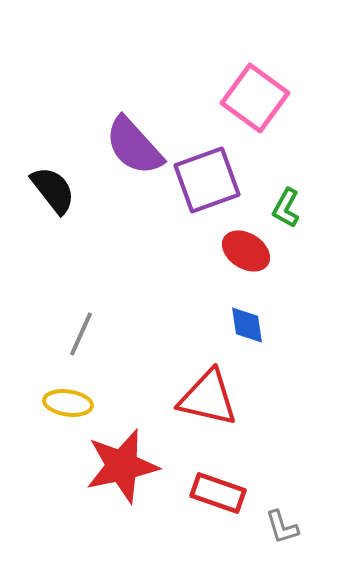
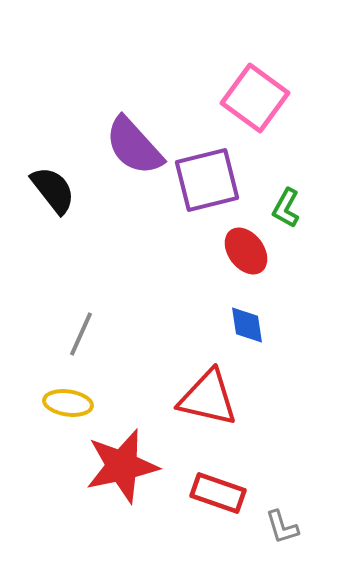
purple square: rotated 6 degrees clockwise
red ellipse: rotated 21 degrees clockwise
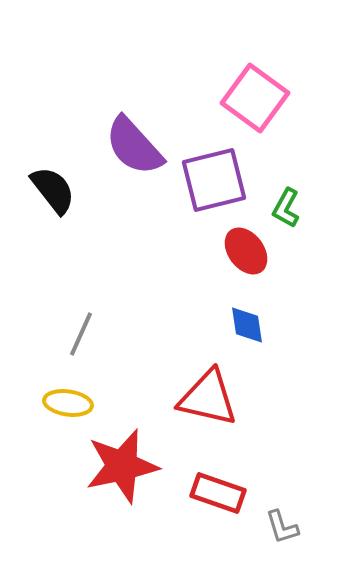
purple square: moved 7 px right
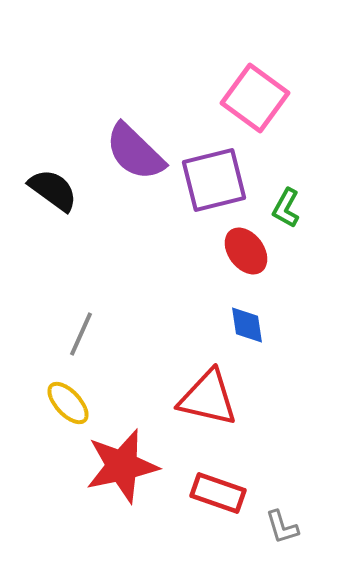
purple semicircle: moved 1 px right, 6 px down; rotated 4 degrees counterclockwise
black semicircle: rotated 16 degrees counterclockwise
yellow ellipse: rotated 39 degrees clockwise
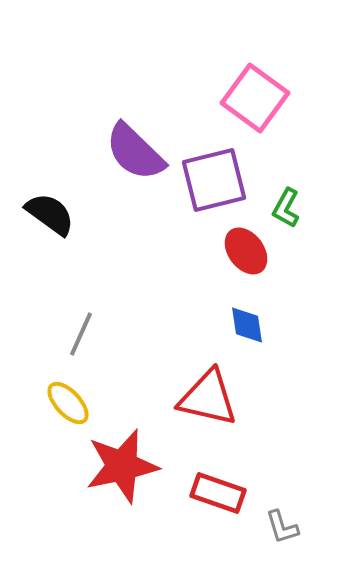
black semicircle: moved 3 px left, 24 px down
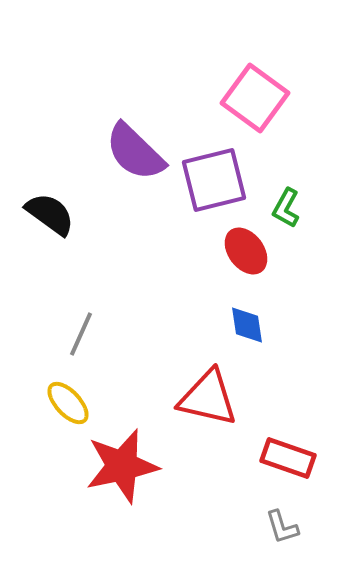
red rectangle: moved 70 px right, 35 px up
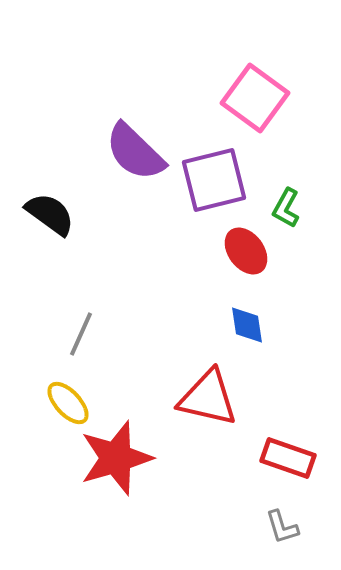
red star: moved 6 px left, 8 px up; rotated 4 degrees counterclockwise
